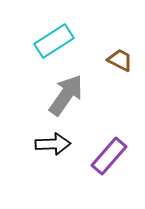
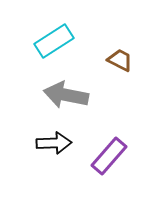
gray arrow: rotated 114 degrees counterclockwise
black arrow: moved 1 px right, 1 px up
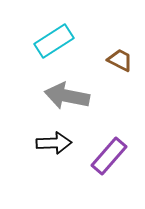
gray arrow: moved 1 px right, 1 px down
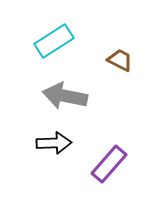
gray arrow: moved 2 px left
purple rectangle: moved 8 px down
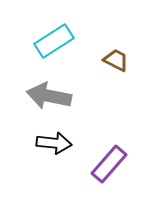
brown trapezoid: moved 4 px left
gray arrow: moved 16 px left
black arrow: rotated 8 degrees clockwise
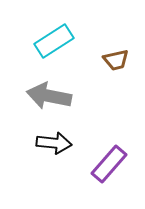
brown trapezoid: rotated 140 degrees clockwise
